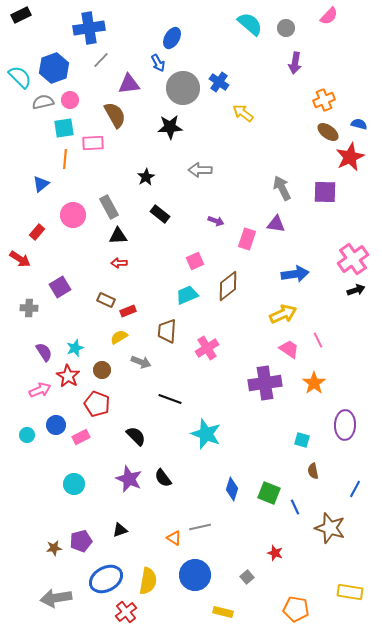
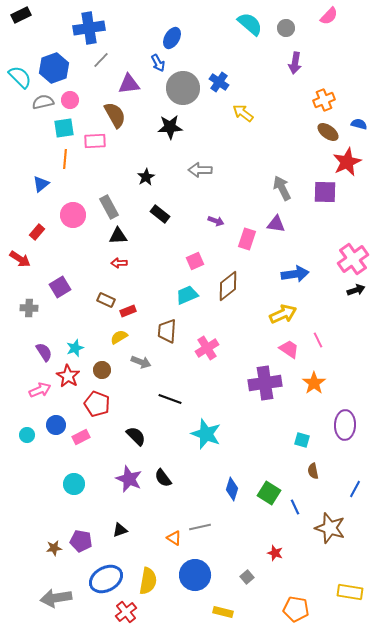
pink rectangle at (93, 143): moved 2 px right, 2 px up
red star at (350, 157): moved 3 px left, 5 px down
green square at (269, 493): rotated 10 degrees clockwise
purple pentagon at (81, 541): rotated 25 degrees clockwise
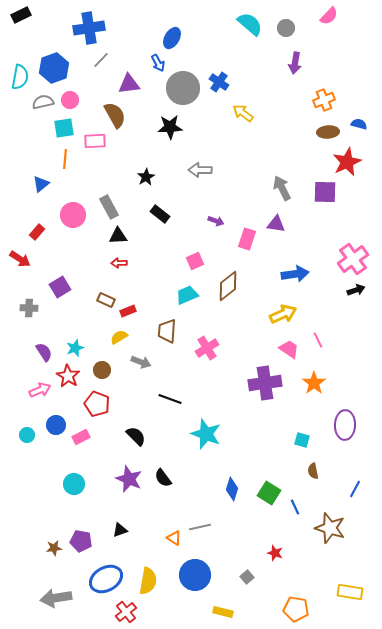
cyan semicircle at (20, 77): rotated 55 degrees clockwise
brown ellipse at (328, 132): rotated 40 degrees counterclockwise
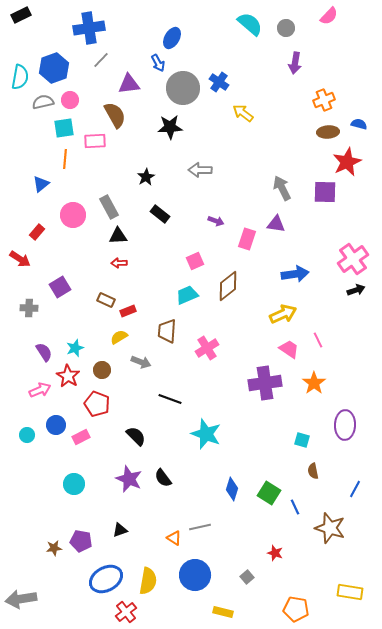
gray arrow at (56, 598): moved 35 px left, 1 px down
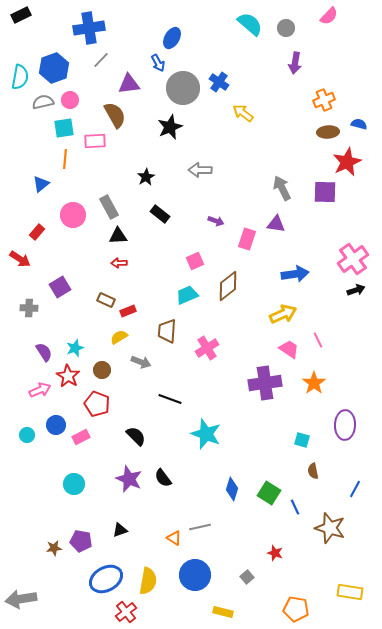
black star at (170, 127): rotated 20 degrees counterclockwise
